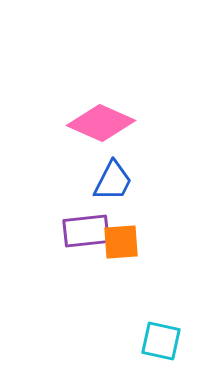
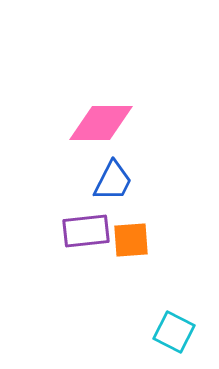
pink diamond: rotated 24 degrees counterclockwise
orange square: moved 10 px right, 2 px up
cyan square: moved 13 px right, 9 px up; rotated 15 degrees clockwise
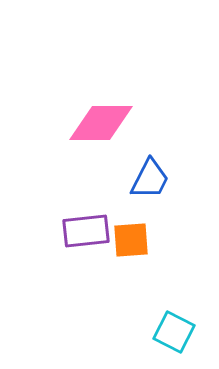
blue trapezoid: moved 37 px right, 2 px up
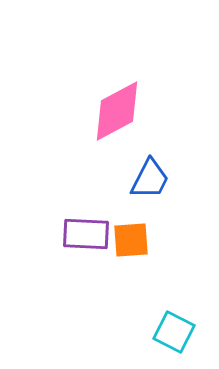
pink diamond: moved 16 px right, 12 px up; rotated 28 degrees counterclockwise
purple rectangle: moved 3 px down; rotated 9 degrees clockwise
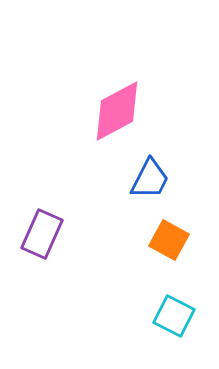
purple rectangle: moved 44 px left; rotated 69 degrees counterclockwise
orange square: moved 38 px right; rotated 33 degrees clockwise
cyan square: moved 16 px up
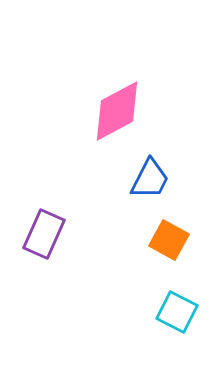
purple rectangle: moved 2 px right
cyan square: moved 3 px right, 4 px up
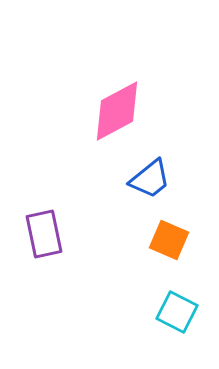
blue trapezoid: rotated 24 degrees clockwise
purple rectangle: rotated 36 degrees counterclockwise
orange square: rotated 6 degrees counterclockwise
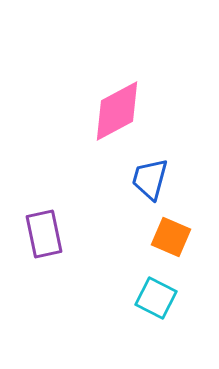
blue trapezoid: rotated 144 degrees clockwise
orange square: moved 2 px right, 3 px up
cyan square: moved 21 px left, 14 px up
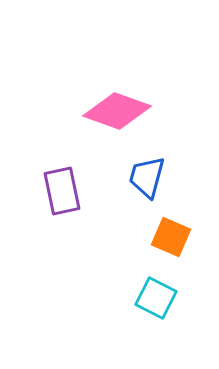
pink diamond: rotated 48 degrees clockwise
blue trapezoid: moved 3 px left, 2 px up
purple rectangle: moved 18 px right, 43 px up
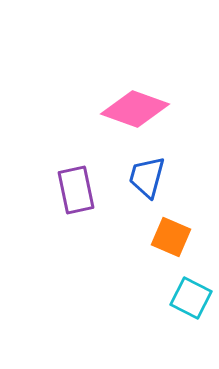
pink diamond: moved 18 px right, 2 px up
purple rectangle: moved 14 px right, 1 px up
cyan square: moved 35 px right
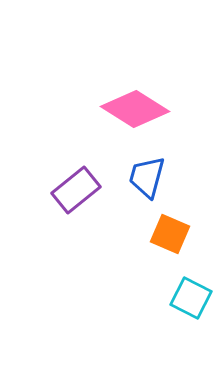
pink diamond: rotated 12 degrees clockwise
purple rectangle: rotated 63 degrees clockwise
orange square: moved 1 px left, 3 px up
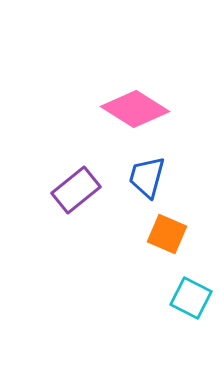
orange square: moved 3 px left
